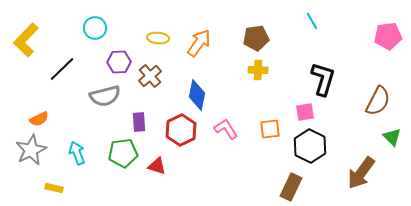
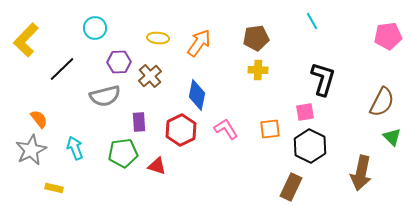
brown semicircle: moved 4 px right, 1 px down
orange semicircle: rotated 102 degrees counterclockwise
cyan arrow: moved 2 px left, 5 px up
brown arrow: rotated 24 degrees counterclockwise
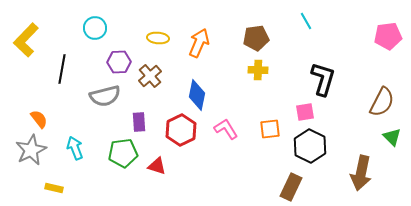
cyan line: moved 6 px left
orange arrow: rotated 12 degrees counterclockwise
black line: rotated 36 degrees counterclockwise
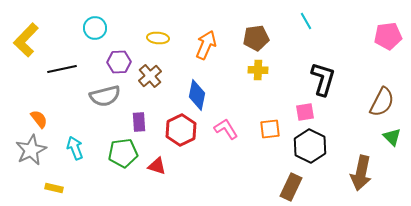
orange arrow: moved 7 px right, 2 px down
black line: rotated 68 degrees clockwise
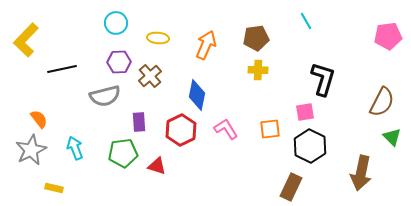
cyan circle: moved 21 px right, 5 px up
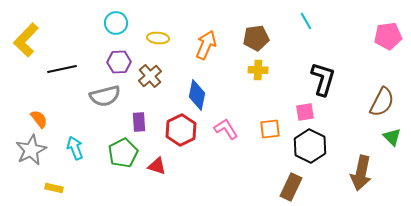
green pentagon: rotated 20 degrees counterclockwise
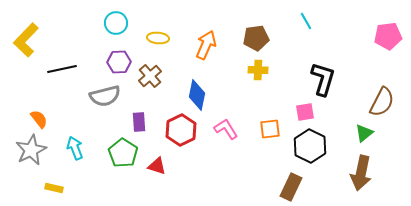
green triangle: moved 28 px left, 4 px up; rotated 36 degrees clockwise
green pentagon: rotated 12 degrees counterclockwise
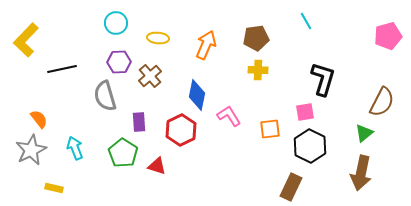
pink pentagon: rotated 8 degrees counterclockwise
gray semicircle: rotated 88 degrees clockwise
pink L-shape: moved 3 px right, 13 px up
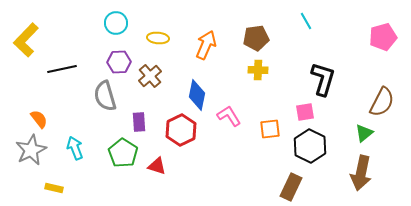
pink pentagon: moved 5 px left, 1 px down
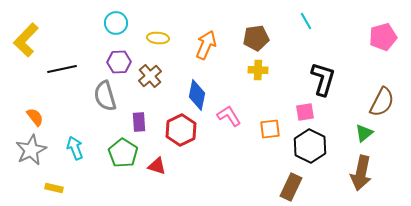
orange semicircle: moved 4 px left, 2 px up
